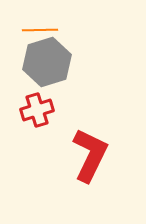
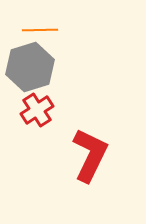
gray hexagon: moved 17 px left, 5 px down
red cross: rotated 16 degrees counterclockwise
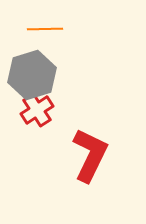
orange line: moved 5 px right, 1 px up
gray hexagon: moved 2 px right, 8 px down
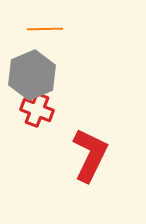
gray hexagon: rotated 6 degrees counterclockwise
red cross: rotated 36 degrees counterclockwise
